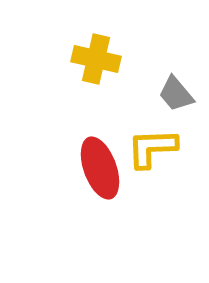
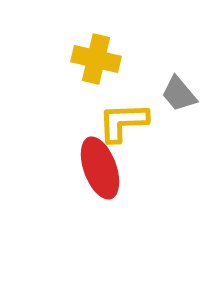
gray trapezoid: moved 3 px right
yellow L-shape: moved 29 px left, 26 px up
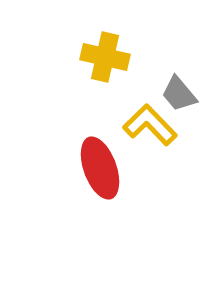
yellow cross: moved 9 px right, 2 px up
yellow L-shape: moved 27 px right, 3 px down; rotated 48 degrees clockwise
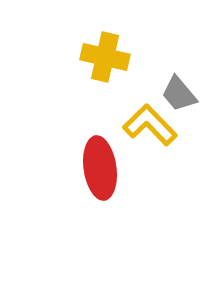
red ellipse: rotated 12 degrees clockwise
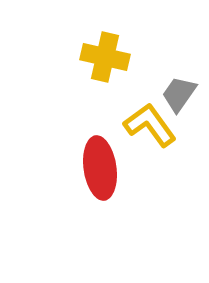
gray trapezoid: rotated 75 degrees clockwise
yellow L-shape: rotated 8 degrees clockwise
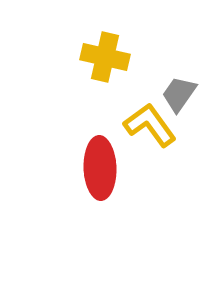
red ellipse: rotated 6 degrees clockwise
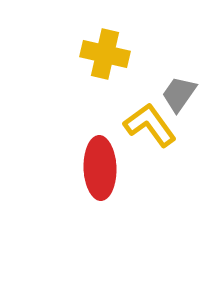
yellow cross: moved 3 px up
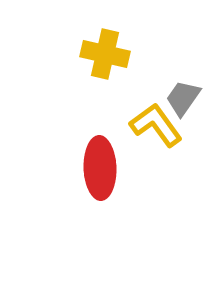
gray trapezoid: moved 4 px right, 4 px down
yellow L-shape: moved 6 px right
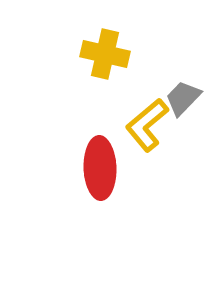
gray trapezoid: rotated 9 degrees clockwise
yellow L-shape: moved 9 px left; rotated 94 degrees counterclockwise
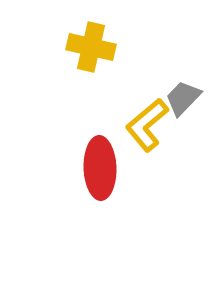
yellow cross: moved 14 px left, 7 px up
